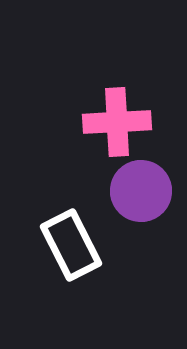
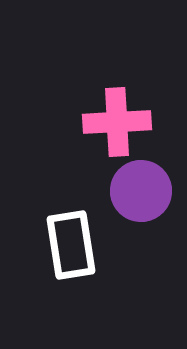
white rectangle: rotated 18 degrees clockwise
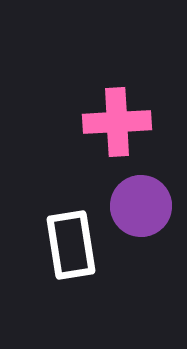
purple circle: moved 15 px down
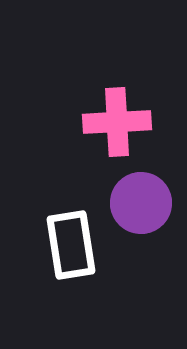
purple circle: moved 3 px up
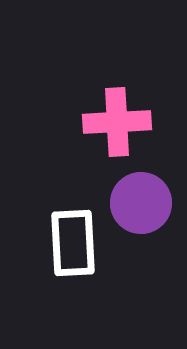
white rectangle: moved 2 px right, 2 px up; rotated 6 degrees clockwise
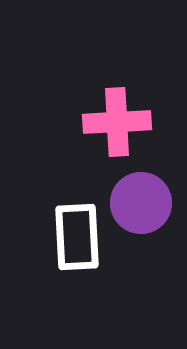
white rectangle: moved 4 px right, 6 px up
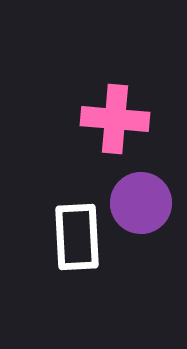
pink cross: moved 2 px left, 3 px up; rotated 8 degrees clockwise
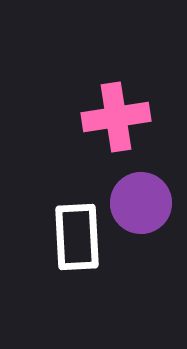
pink cross: moved 1 px right, 2 px up; rotated 14 degrees counterclockwise
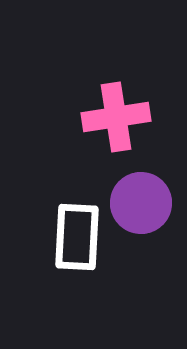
white rectangle: rotated 6 degrees clockwise
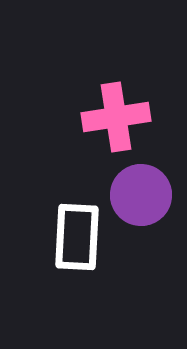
purple circle: moved 8 px up
